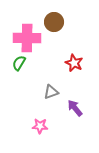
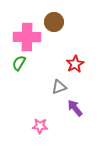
pink cross: moved 1 px up
red star: moved 1 px right, 1 px down; rotated 18 degrees clockwise
gray triangle: moved 8 px right, 5 px up
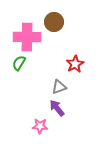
purple arrow: moved 18 px left
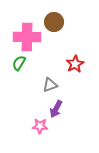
gray triangle: moved 9 px left, 2 px up
purple arrow: moved 1 px left, 1 px down; rotated 114 degrees counterclockwise
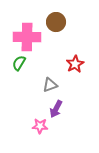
brown circle: moved 2 px right
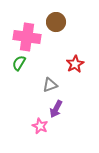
pink cross: rotated 8 degrees clockwise
pink star: rotated 21 degrees clockwise
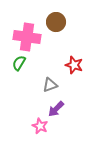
red star: moved 1 px left, 1 px down; rotated 24 degrees counterclockwise
purple arrow: rotated 18 degrees clockwise
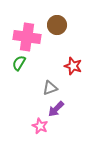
brown circle: moved 1 px right, 3 px down
red star: moved 1 px left, 1 px down
gray triangle: moved 3 px down
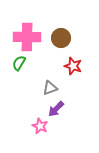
brown circle: moved 4 px right, 13 px down
pink cross: rotated 8 degrees counterclockwise
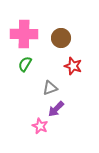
pink cross: moved 3 px left, 3 px up
green semicircle: moved 6 px right, 1 px down
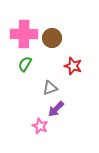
brown circle: moved 9 px left
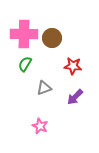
red star: rotated 12 degrees counterclockwise
gray triangle: moved 6 px left
purple arrow: moved 19 px right, 12 px up
